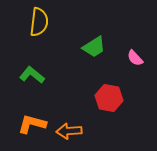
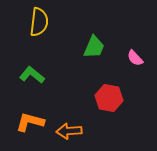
green trapezoid: rotated 35 degrees counterclockwise
orange L-shape: moved 2 px left, 2 px up
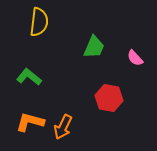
green L-shape: moved 3 px left, 2 px down
orange arrow: moved 6 px left, 4 px up; rotated 60 degrees counterclockwise
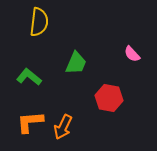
green trapezoid: moved 18 px left, 16 px down
pink semicircle: moved 3 px left, 4 px up
orange L-shape: rotated 20 degrees counterclockwise
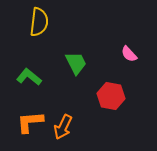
pink semicircle: moved 3 px left
green trapezoid: rotated 50 degrees counterclockwise
red hexagon: moved 2 px right, 2 px up
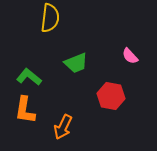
yellow semicircle: moved 11 px right, 4 px up
pink semicircle: moved 1 px right, 2 px down
green trapezoid: rotated 95 degrees clockwise
orange L-shape: moved 5 px left, 12 px up; rotated 76 degrees counterclockwise
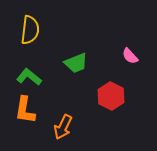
yellow semicircle: moved 20 px left, 12 px down
red hexagon: rotated 16 degrees clockwise
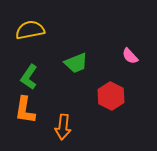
yellow semicircle: rotated 108 degrees counterclockwise
green L-shape: rotated 95 degrees counterclockwise
orange arrow: rotated 20 degrees counterclockwise
